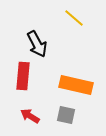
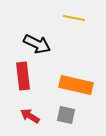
yellow line: rotated 30 degrees counterclockwise
black arrow: rotated 36 degrees counterclockwise
red rectangle: rotated 12 degrees counterclockwise
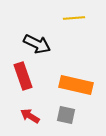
yellow line: rotated 15 degrees counterclockwise
red rectangle: rotated 12 degrees counterclockwise
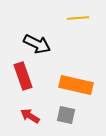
yellow line: moved 4 px right
